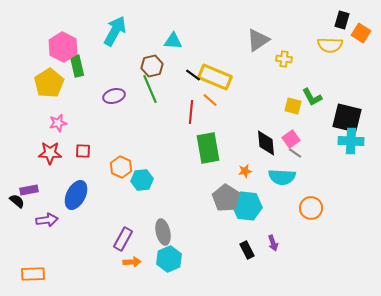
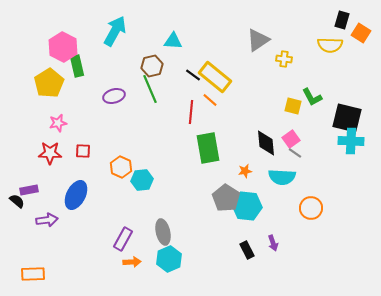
yellow rectangle at (215, 77): rotated 16 degrees clockwise
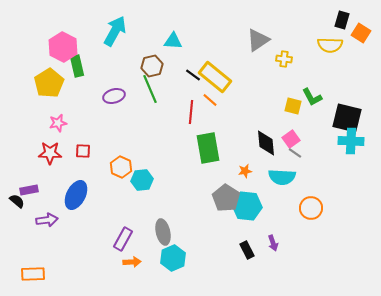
cyan hexagon at (169, 259): moved 4 px right, 1 px up
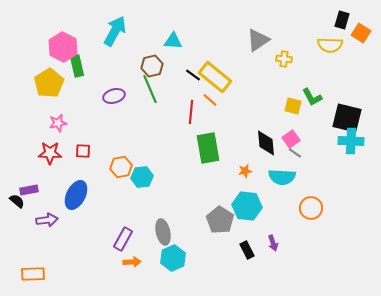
orange hexagon at (121, 167): rotated 25 degrees clockwise
cyan hexagon at (142, 180): moved 3 px up
gray pentagon at (226, 198): moved 6 px left, 22 px down
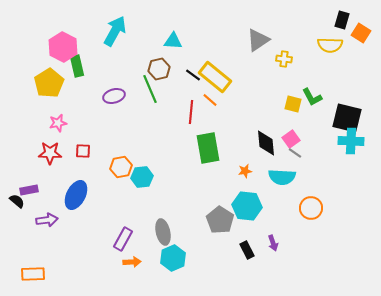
brown hexagon at (152, 66): moved 7 px right, 3 px down
yellow square at (293, 106): moved 2 px up
